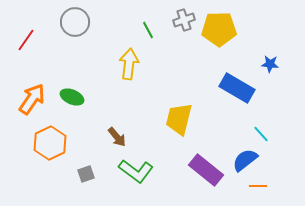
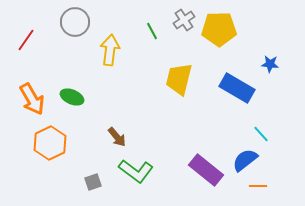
gray cross: rotated 15 degrees counterclockwise
green line: moved 4 px right, 1 px down
yellow arrow: moved 19 px left, 14 px up
orange arrow: rotated 116 degrees clockwise
yellow trapezoid: moved 40 px up
gray square: moved 7 px right, 8 px down
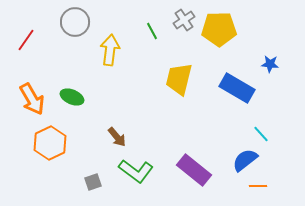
purple rectangle: moved 12 px left
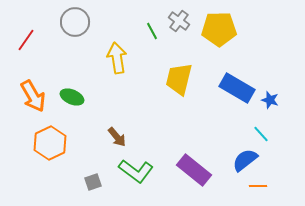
gray cross: moved 5 px left, 1 px down; rotated 20 degrees counterclockwise
yellow arrow: moved 7 px right, 8 px down; rotated 16 degrees counterclockwise
blue star: moved 36 px down; rotated 12 degrees clockwise
orange arrow: moved 1 px right, 3 px up
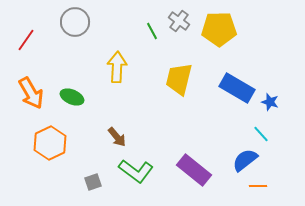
yellow arrow: moved 9 px down; rotated 12 degrees clockwise
orange arrow: moved 2 px left, 3 px up
blue star: moved 2 px down
